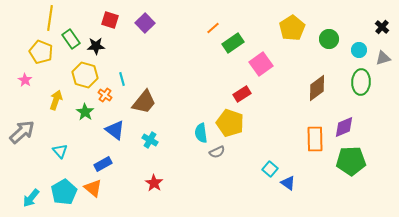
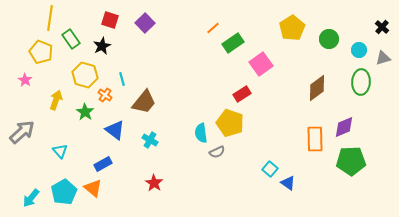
black star at (96, 46): moved 6 px right; rotated 24 degrees counterclockwise
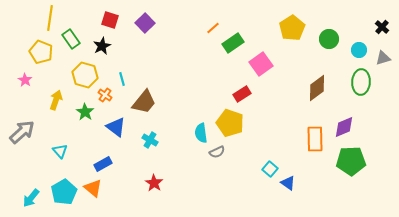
blue triangle at (115, 130): moved 1 px right, 3 px up
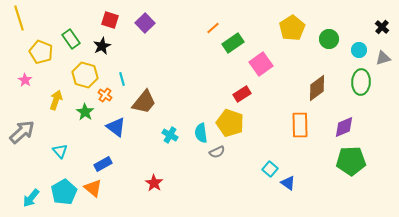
yellow line at (50, 18): moved 31 px left; rotated 25 degrees counterclockwise
orange rectangle at (315, 139): moved 15 px left, 14 px up
cyan cross at (150, 140): moved 20 px right, 5 px up
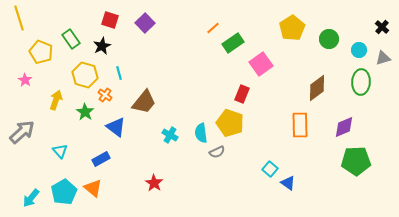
cyan line at (122, 79): moved 3 px left, 6 px up
red rectangle at (242, 94): rotated 36 degrees counterclockwise
green pentagon at (351, 161): moved 5 px right
blue rectangle at (103, 164): moved 2 px left, 5 px up
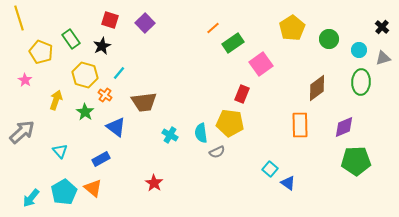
cyan line at (119, 73): rotated 56 degrees clockwise
brown trapezoid at (144, 102): rotated 44 degrees clockwise
yellow pentagon at (230, 123): rotated 12 degrees counterclockwise
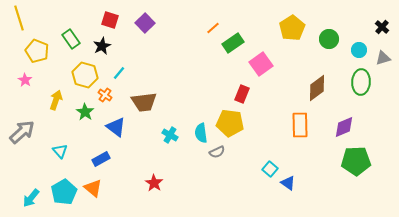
yellow pentagon at (41, 52): moved 4 px left, 1 px up
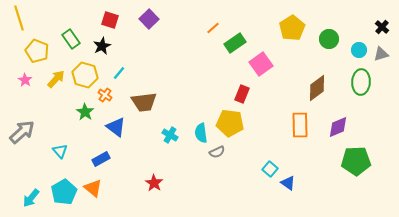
purple square at (145, 23): moved 4 px right, 4 px up
green rectangle at (233, 43): moved 2 px right
gray triangle at (383, 58): moved 2 px left, 4 px up
yellow arrow at (56, 100): moved 21 px up; rotated 24 degrees clockwise
purple diamond at (344, 127): moved 6 px left
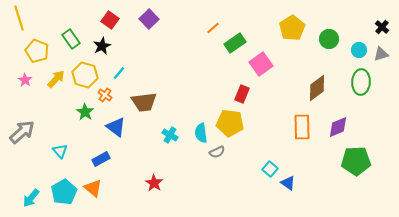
red square at (110, 20): rotated 18 degrees clockwise
orange rectangle at (300, 125): moved 2 px right, 2 px down
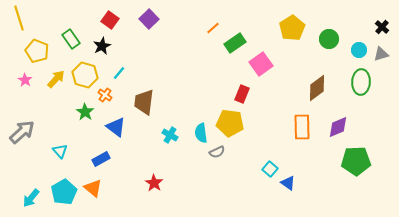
brown trapezoid at (144, 102): rotated 104 degrees clockwise
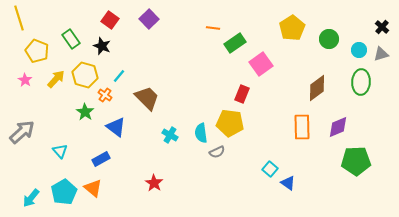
orange line at (213, 28): rotated 48 degrees clockwise
black star at (102, 46): rotated 24 degrees counterclockwise
cyan line at (119, 73): moved 3 px down
brown trapezoid at (144, 102): moved 3 px right, 4 px up; rotated 128 degrees clockwise
